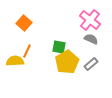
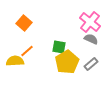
pink cross: moved 2 px down
orange line: rotated 24 degrees clockwise
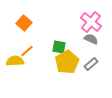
pink cross: moved 1 px right
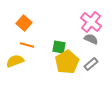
orange line: moved 6 px up; rotated 56 degrees clockwise
yellow semicircle: rotated 18 degrees counterclockwise
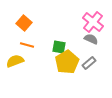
pink cross: moved 2 px right
gray rectangle: moved 2 px left, 1 px up
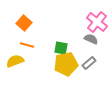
pink cross: moved 4 px right
green square: moved 2 px right, 1 px down
yellow pentagon: moved 1 px left, 2 px down; rotated 20 degrees clockwise
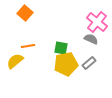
orange square: moved 1 px right, 10 px up
orange line: moved 1 px right, 1 px down; rotated 24 degrees counterclockwise
yellow semicircle: rotated 18 degrees counterclockwise
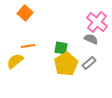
yellow pentagon: rotated 20 degrees counterclockwise
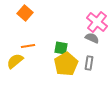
gray semicircle: moved 1 px right, 1 px up
gray rectangle: rotated 40 degrees counterclockwise
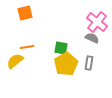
orange square: rotated 35 degrees clockwise
orange line: moved 1 px left, 1 px down
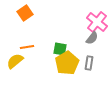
orange square: rotated 21 degrees counterclockwise
gray semicircle: rotated 104 degrees clockwise
green square: moved 1 px left, 1 px down
yellow pentagon: moved 1 px right, 1 px up
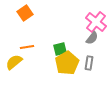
pink cross: moved 1 px left
green square: rotated 24 degrees counterclockwise
yellow semicircle: moved 1 px left, 1 px down
